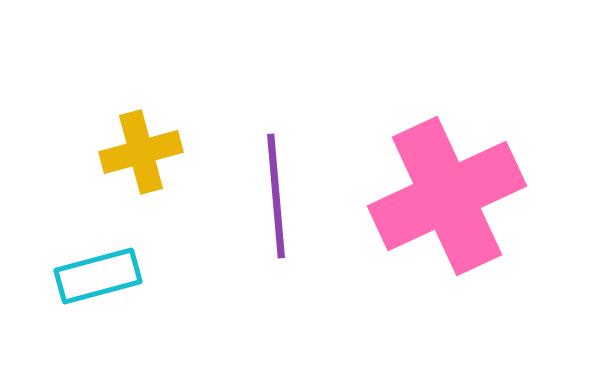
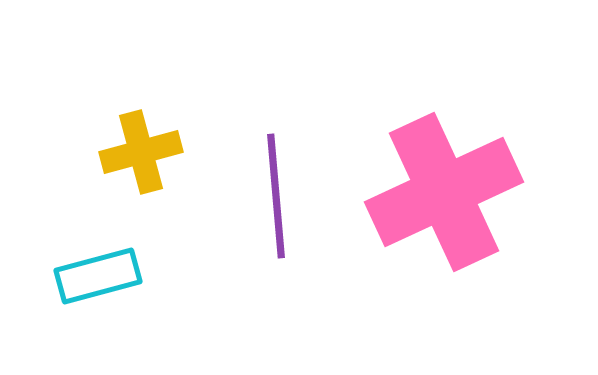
pink cross: moved 3 px left, 4 px up
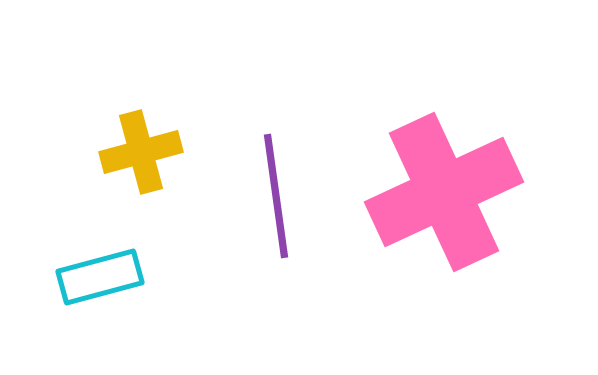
purple line: rotated 3 degrees counterclockwise
cyan rectangle: moved 2 px right, 1 px down
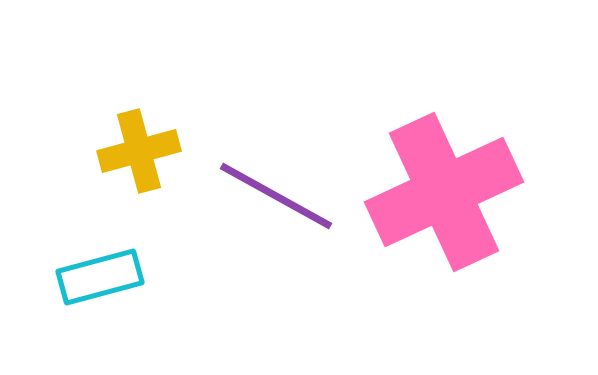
yellow cross: moved 2 px left, 1 px up
purple line: rotated 53 degrees counterclockwise
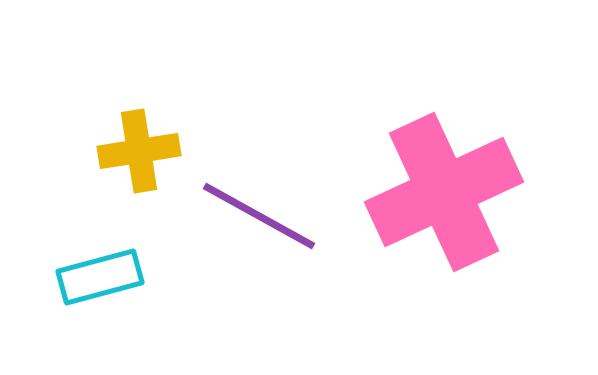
yellow cross: rotated 6 degrees clockwise
purple line: moved 17 px left, 20 px down
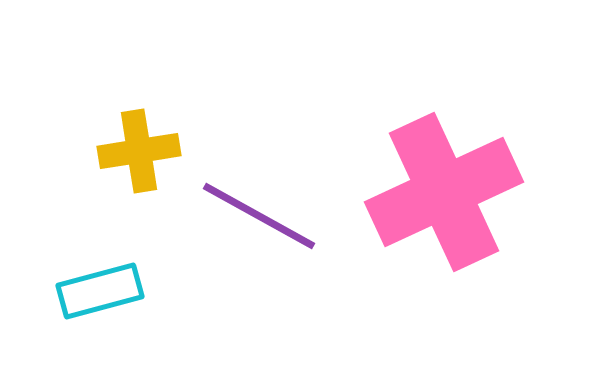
cyan rectangle: moved 14 px down
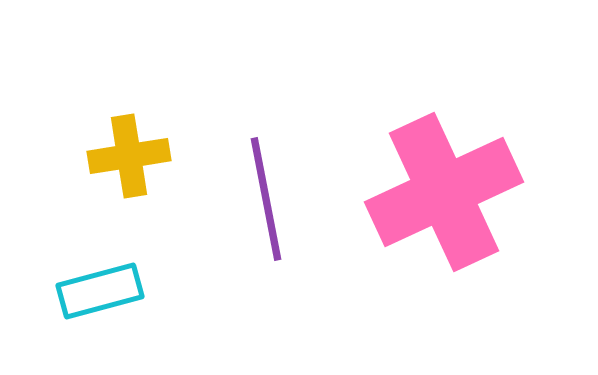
yellow cross: moved 10 px left, 5 px down
purple line: moved 7 px right, 17 px up; rotated 50 degrees clockwise
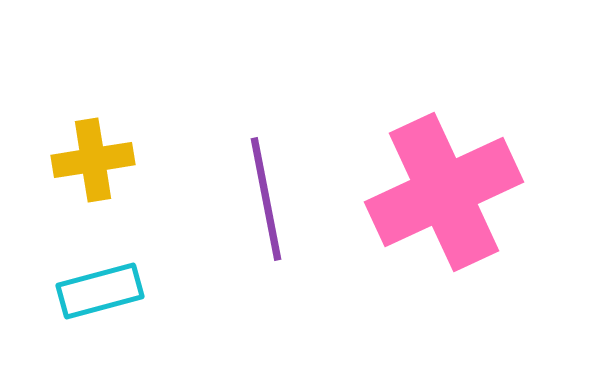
yellow cross: moved 36 px left, 4 px down
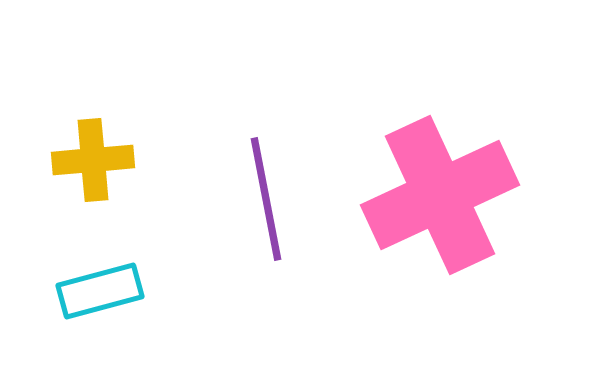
yellow cross: rotated 4 degrees clockwise
pink cross: moved 4 px left, 3 px down
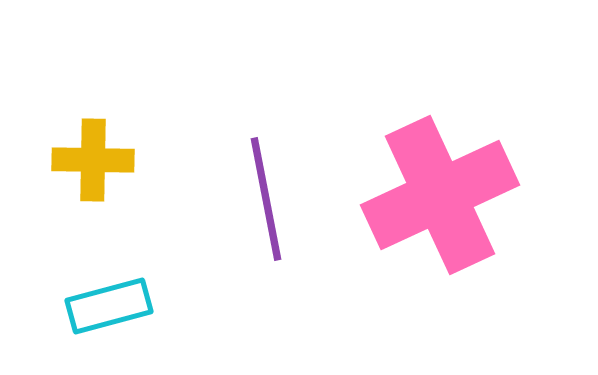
yellow cross: rotated 6 degrees clockwise
cyan rectangle: moved 9 px right, 15 px down
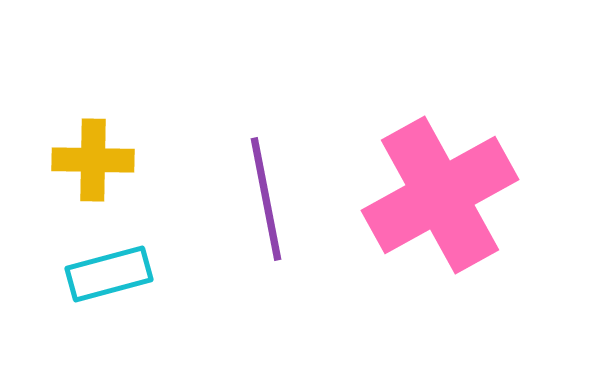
pink cross: rotated 4 degrees counterclockwise
cyan rectangle: moved 32 px up
